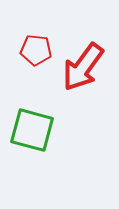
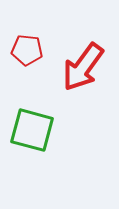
red pentagon: moved 9 px left
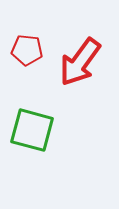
red arrow: moved 3 px left, 5 px up
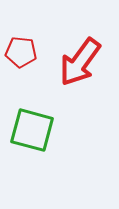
red pentagon: moved 6 px left, 2 px down
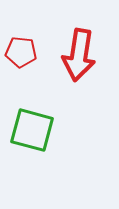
red arrow: moved 1 px left, 7 px up; rotated 27 degrees counterclockwise
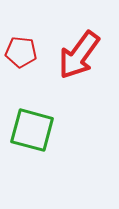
red arrow: rotated 27 degrees clockwise
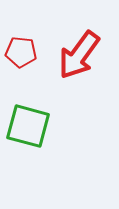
green square: moved 4 px left, 4 px up
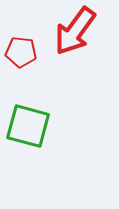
red arrow: moved 4 px left, 24 px up
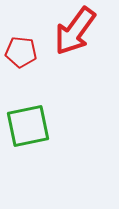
green square: rotated 27 degrees counterclockwise
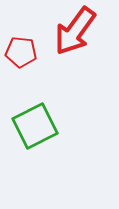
green square: moved 7 px right; rotated 15 degrees counterclockwise
